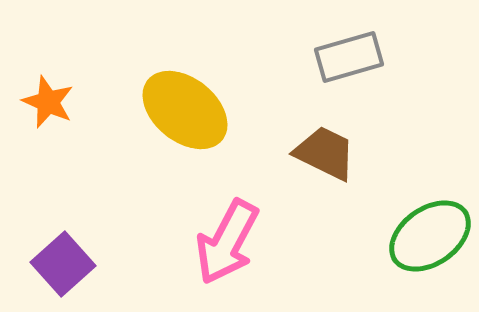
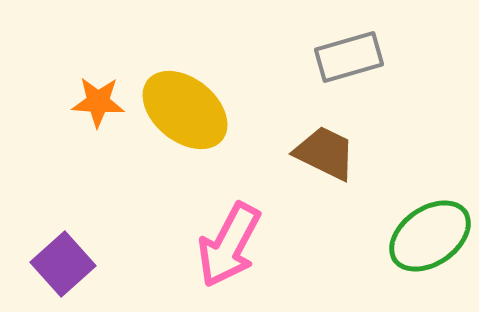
orange star: moved 50 px right; rotated 20 degrees counterclockwise
pink arrow: moved 2 px right, 3 px down
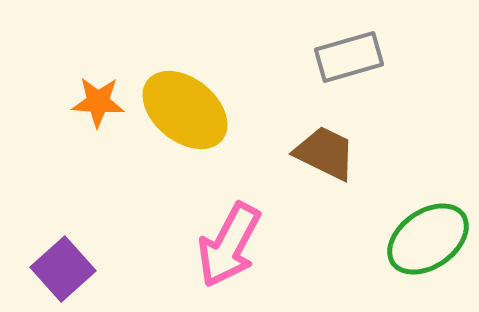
green ellipse: moved 2 px left, 3 px down
purple square: moved 5 px down
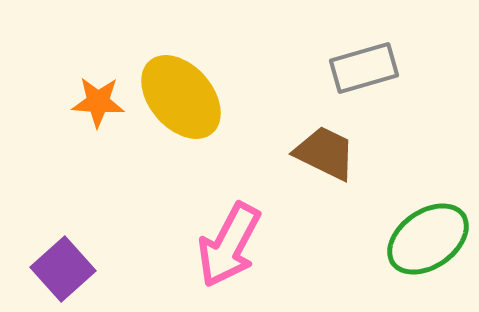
gray rectangle: moved 15 px right, 11 px down
yellow ellipse: moved 4 px left, 13 px up; rotated 10 degrees clockwise
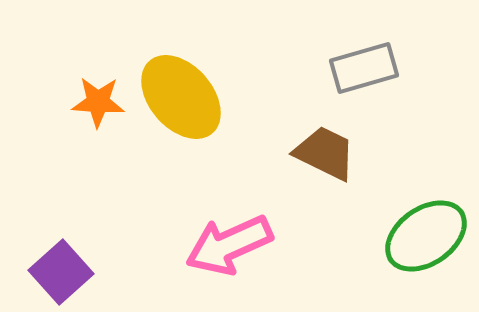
green ellipse: moved 2 px left, 3 px up
pink arrow: rotated 38 degrees clockwise
purple square: moved 2 px left, 3 px down
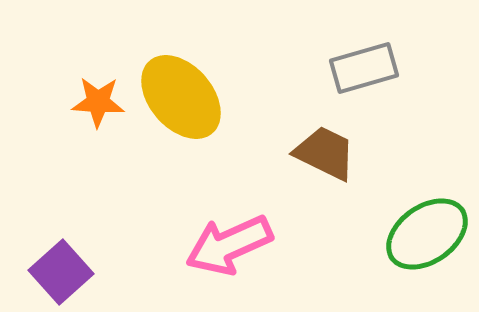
green ellipse: moved 1 px right, 2 px up
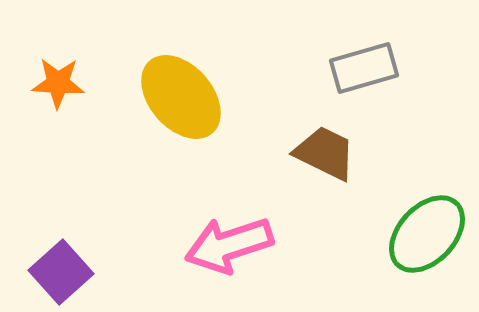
orange star: moved 40 px left, 19 px up
green ellipse: rotated 12 degrees counterclockwise
pink arrow: rotated 6 degrees clockwise
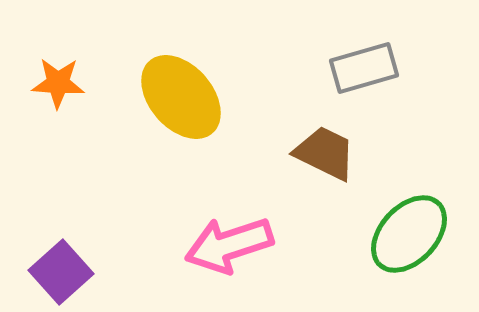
green ellipse: moved 18 px left
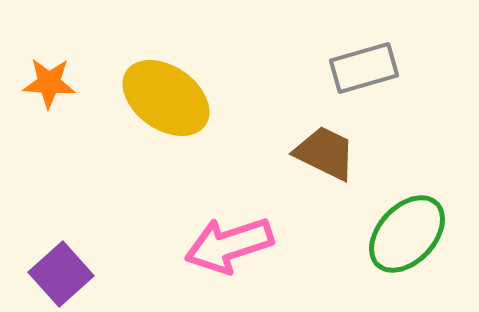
orange star: moved 9 px left
yellow ellipse: moved 15 px left, 1 px down; rotated 14 degrees counterclockwise
green ellipse: moved 2 px left
purple square: moved 2 px down
